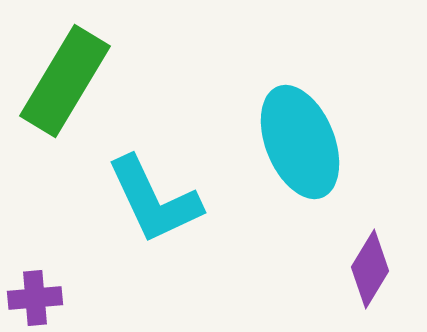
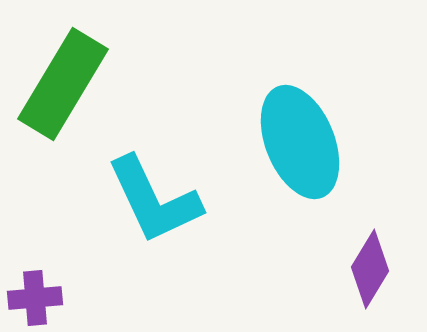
green rectangle: moved 2 px left, 3 px down
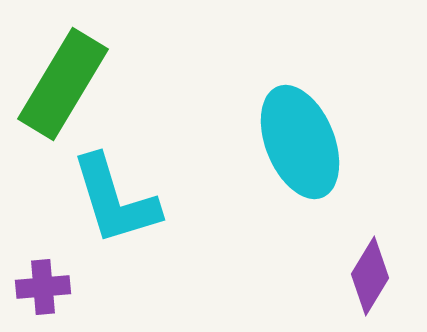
cyan L-shape: moved 39 px left; rotated 8 degrees clockwise
purple diamond: moved 7 px down
purple cross: moved 8 px right, 11 px up
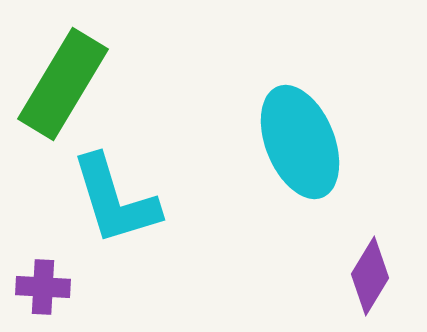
purple cross: rotated 8 degrees clockwise
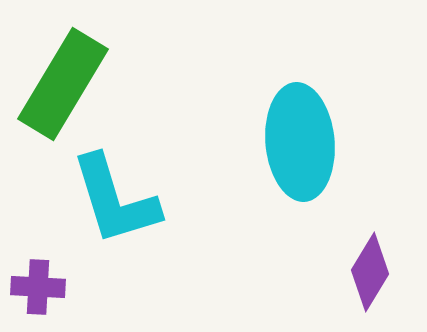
cyan ellipse: rotated 17 degrees clockwise
purple diamond: moved 4 px up
purple cross: moved 5 px left
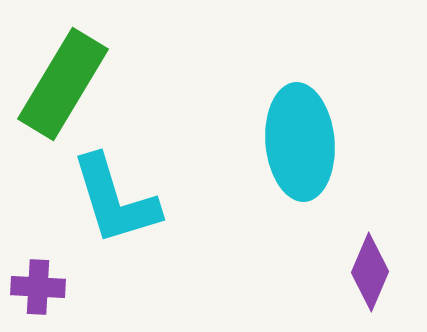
purple diamond: rotated 8 degrees counterclockwise
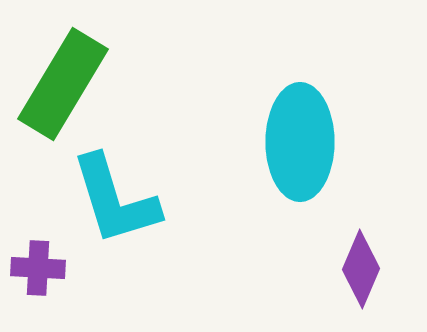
cyan ellipse: rotated 5 degrees clockwise
purple diamond: moved 9 px left, 3 px up
purple cross: moved 19 px up
